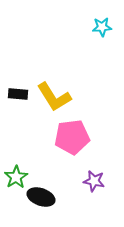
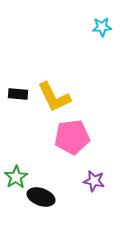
yellow L-shape: rotated 6 degrees clockwise
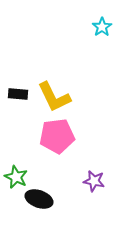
cyan star: rotated 30 degrees counterclockwise
pink pentagon: moved 15 px left, 1 px up
green star: rotated 15 degrees counterclockwise
black ellipse: moved 2 px left, 2 px down
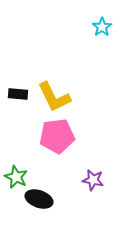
purple star: moved 1 px left, 1 px up
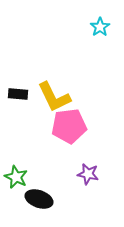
cyan star: moved 2 px left
pink pentagon: moved 12 px right, 10 px up
purple star: moved 5 px left, 6 px up
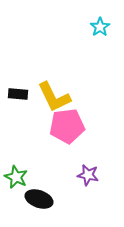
pink pentagon: moved 2 px left
purple star: moved 1 px down
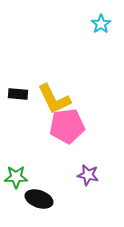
cyan star: moved 1 px right, 3 px up
yellow L-shape: moved 2 px down
green star: rotated 25 degrees counterclockwise
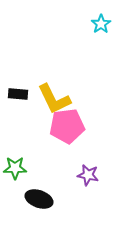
green star: moved 1 px left, 9 px up
